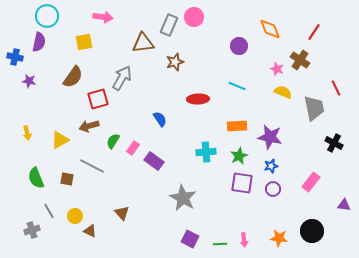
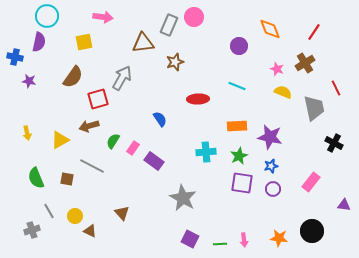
brown cross at (300, 60): moved 5 px right, 3 px down; rotated 24 degrees clockwise
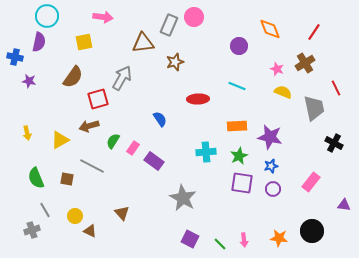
gray line at (49, 211): moved 4 px left, 1 px up
green line at (220, 244): rotated 48 degrees clockwise
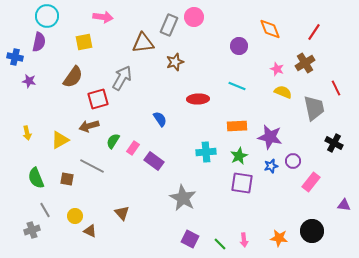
purple circle at (273, 189): moved 20 px right, 28 px up
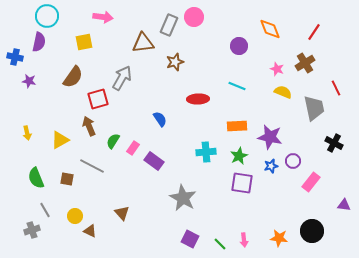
brown arrow at (89, 126): rotated 84 degrees clockwise
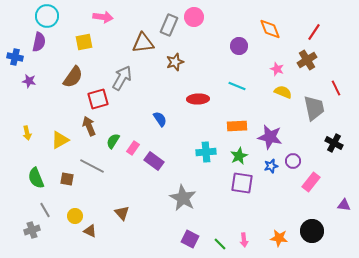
brown cross at (305, 63): moved 2 px right, 3 px up
